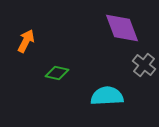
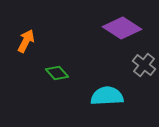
purple diamond: rotated 36 degrees counterclockwise
green diamond: rotated 35 degrees clockwise
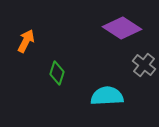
green diamond: rotated 60 degrees clockwise
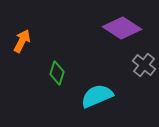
orange arrow: moved 4 px left
cyan semicircle: moved 10 px left; rotated 20 degrees counterclockwise
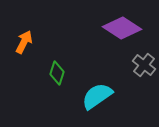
orange arrow: moved 2 px right, 1 px down
cyan semicircle: rotated 12 degrees counterclockwise
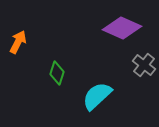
purple diamond: rotated 9 degrees counterclockwise
orange arrow: moved 6 px left
cyan semicircle: rotated 8 degrees counterclockwise
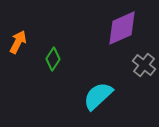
purple diamond: rotated 48 degrees counterclockwise
green diamond: moved 4 px left, 14 px up; rotated 15 degrees clockwise
cyan semicircle: moved 1 px right
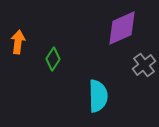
orange arrow: rotated 20 degrees counterclockwise
gray cross: rotated 15 degrees clockwise
cyan semicircle: rotated 132 degrees clockwise
